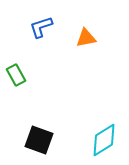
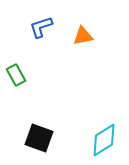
orange triangle: moved 3 px left, 2 px up
black square: moved 2 px up
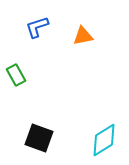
blue L-shape: moved 4 px left
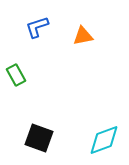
cyan diamond: rotated 12 degrees clockwise
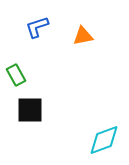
black square: moved 9 px left, 28 px up; rotated 20 degrees counterclockwise
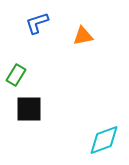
blue L-shape: moved 4 px up
green rectangle: rotated 60 degrees clockwise
black square: moved 1 px left, 1 px up
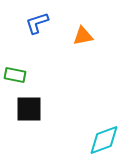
green rectangle: moved 1 px left; rotated 70 degrees clockwise
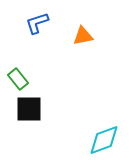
green rectangle: moved 3 px right, 4 px down; rotated 40 degrees clockwise
